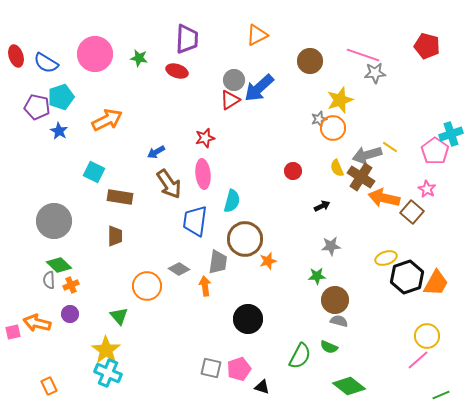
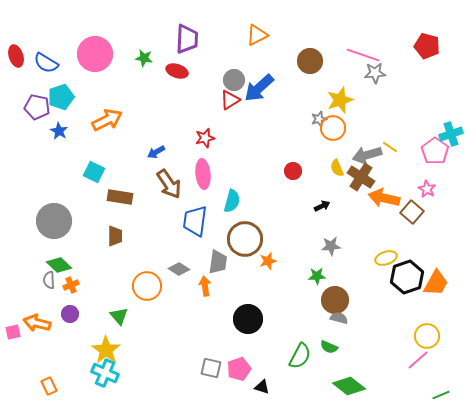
green star at (139, 58): moved 5 px right
gray semicircle at (339, 321): moved 3 px up
cyan cross at (108, 373): moved 3 px left
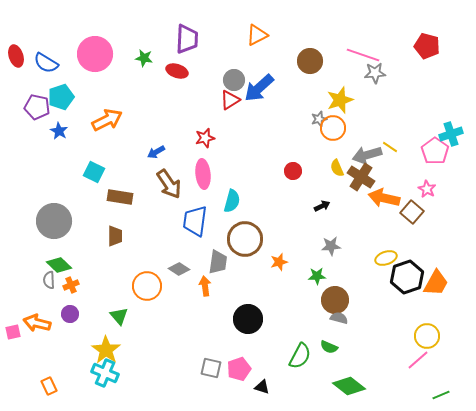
orange star at (268, 261): moved 11 px right, 1 px down
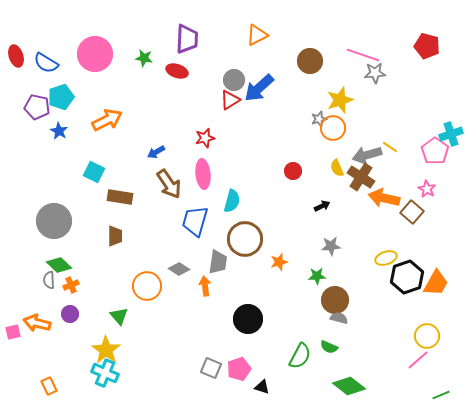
blue trapezoid at (195, 221): rotated 8 degrees clockwise
gray square at (211, 368): rotated 10 degrees clockwise
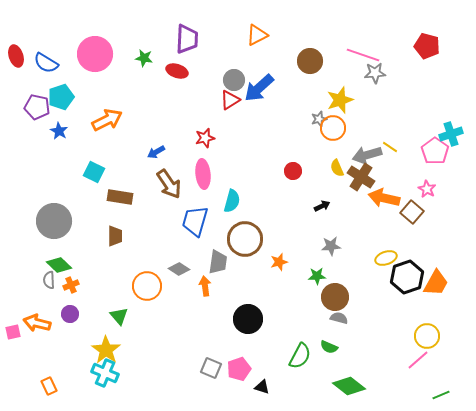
brown circle at (335, 300): moved 3 px up
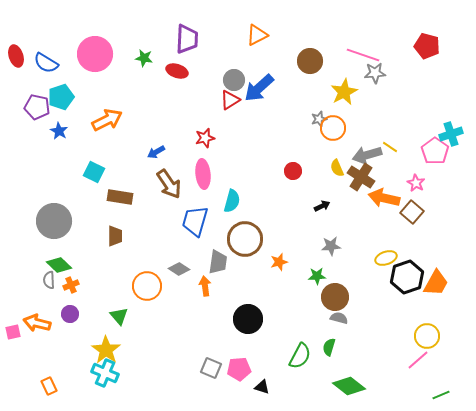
yellow star at (340, 100): moved 4 px right, 8 px up; rotated 8 degrees counterclockwise
pink star at (427, 189): moved 11 px left, 6 px up
green semicircle at (329, 347): rotated 84 degrees clockwise
pink pentagon at (239, 369): rotated 15 degrees clockwise
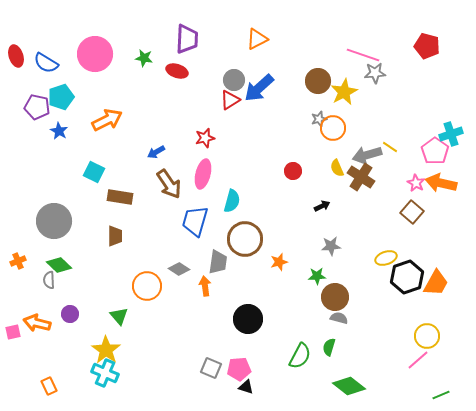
orange triangle at (257, 35): moved 4 px down
brown circle at (310, 61): moved 8 px right, 20 px down
pink ellipse at (203, 174): rotated 20 degrees clockwise
orange arrow at (384, 198): moved 57 px right, 15 px up
orange cross at (71, 285): moved 53 px left, 24 px up
black triangle at (262, 387): moved 16 px left
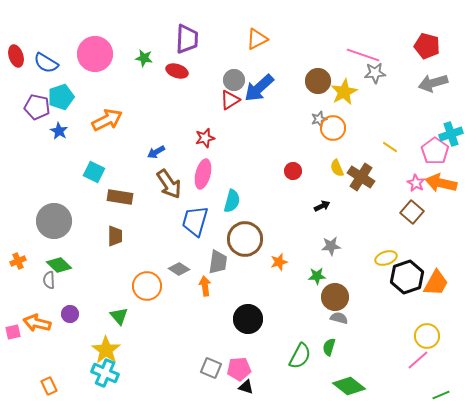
gray arrow at (367, 155): moved 66 px right, 72 px up
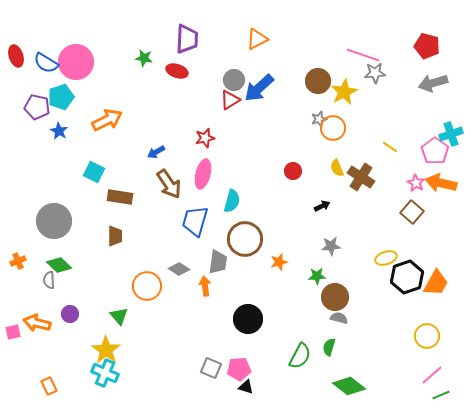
pink circle at (95, 54): moved 19 px left, 8 px down
pink line at (418, 360): moved 14 px right, 15 px down
